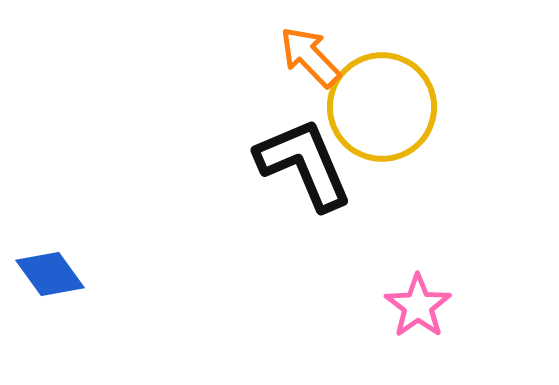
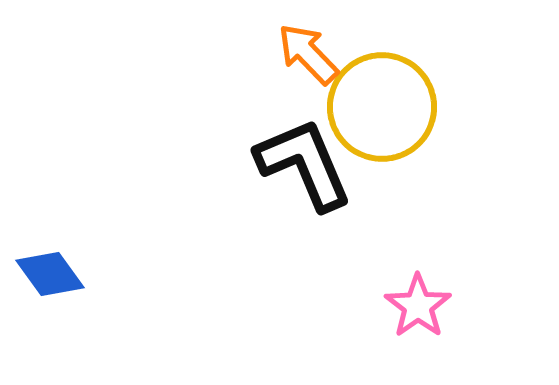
orange arrow: moved 2 px left, 3 px up
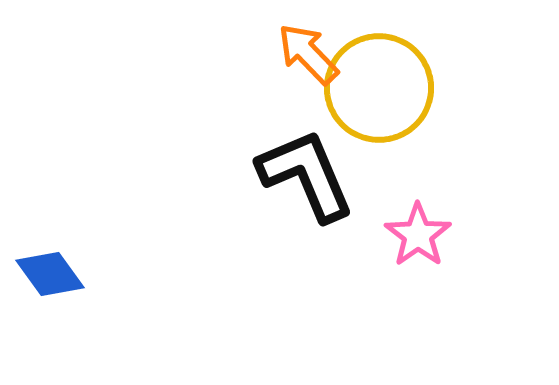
yellow circle: moved 3 px left, 19 px up
black L-shape: moved 2 px right, 11 px down
pink star: moved 71 px up
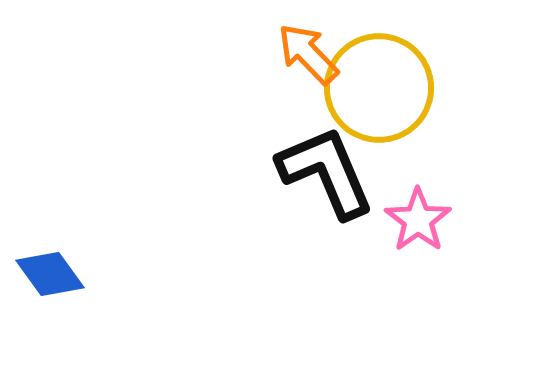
black L-shape: moved 20 px right, 3 px up
pink star: moved 15 px up
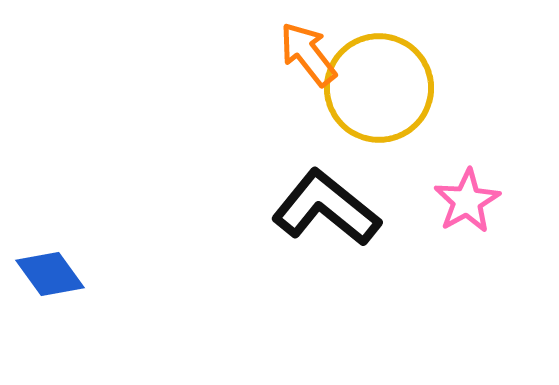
orange arrow: rotated 6 degrees clockwise
black L-shape: moved 36 px down; rotated 28 degrees counterclockwise
pink star: moved 49 px right, 19 px up; rotated 6 degrees clockwise
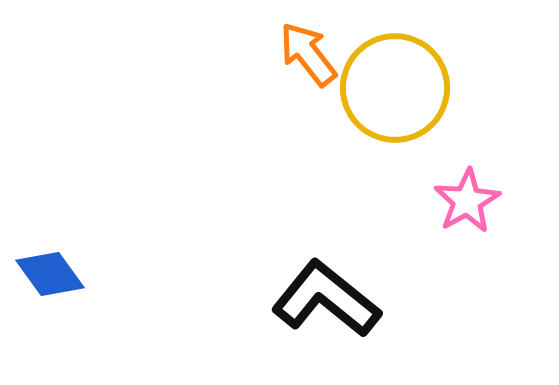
yellow circle: moved 16 px right
black L-shape: moved 91 px down
